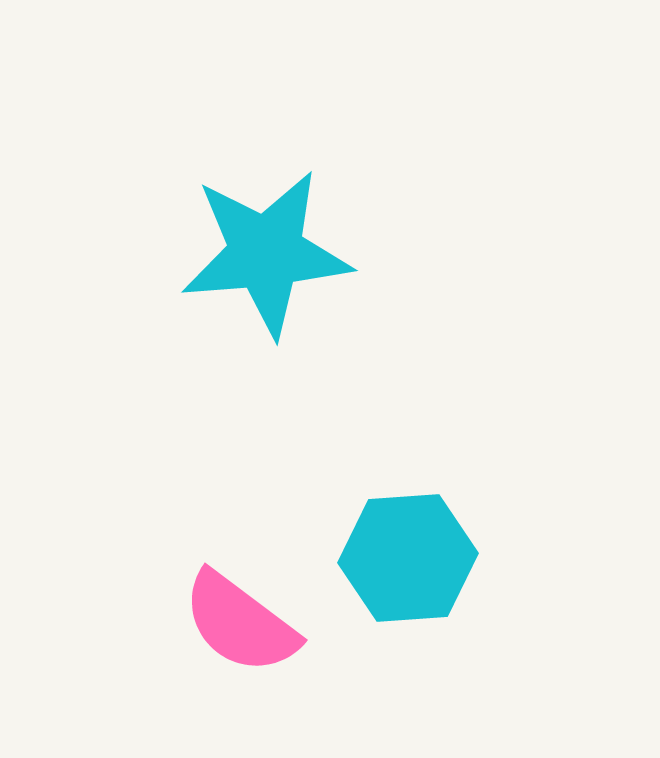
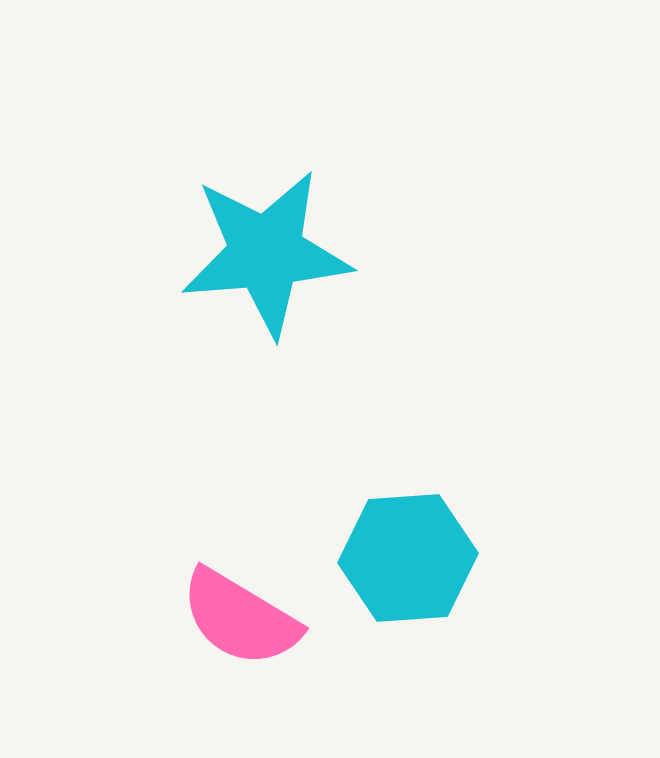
pink semicircle: moved 5 px up; rotated 6 degrees counterclockwise
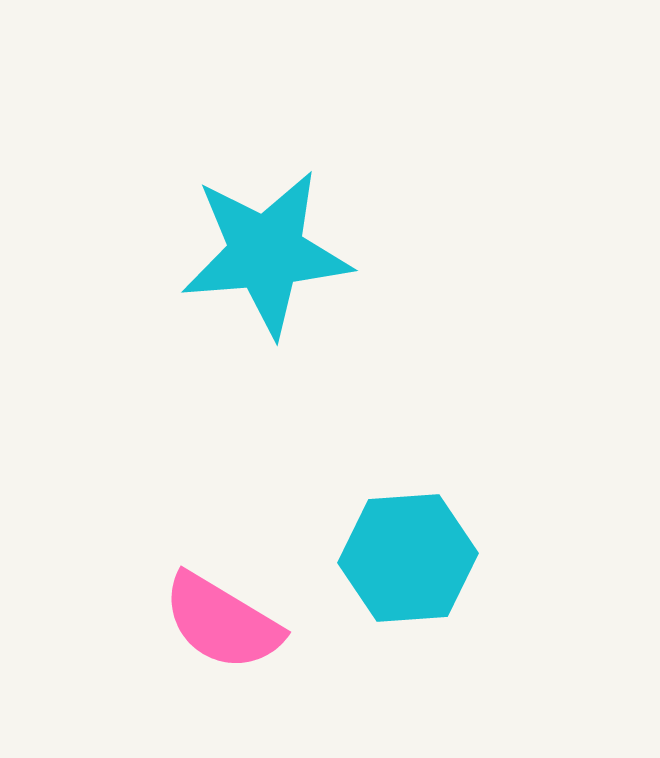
pink semicircle: moved 18 px left, 4 px down
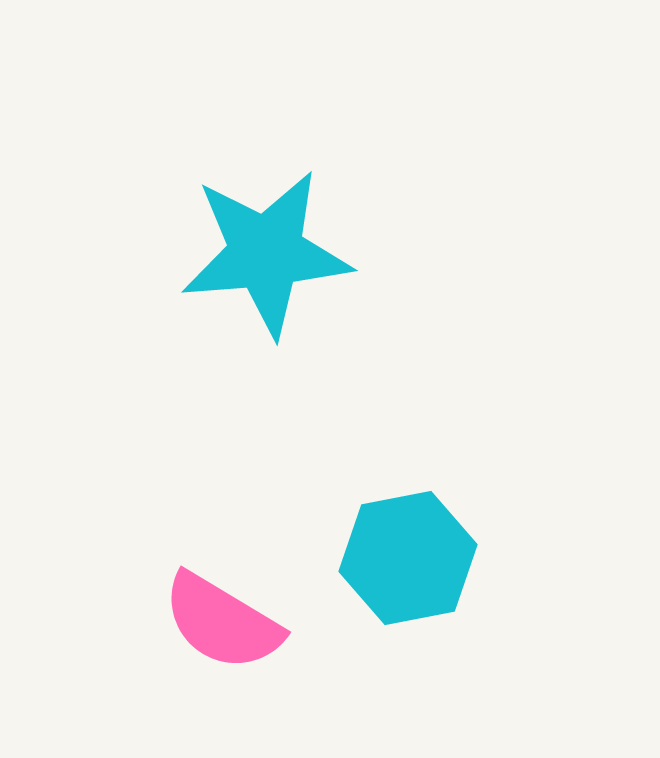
cyan hexagon: rotated 7 degrees counterclockwise
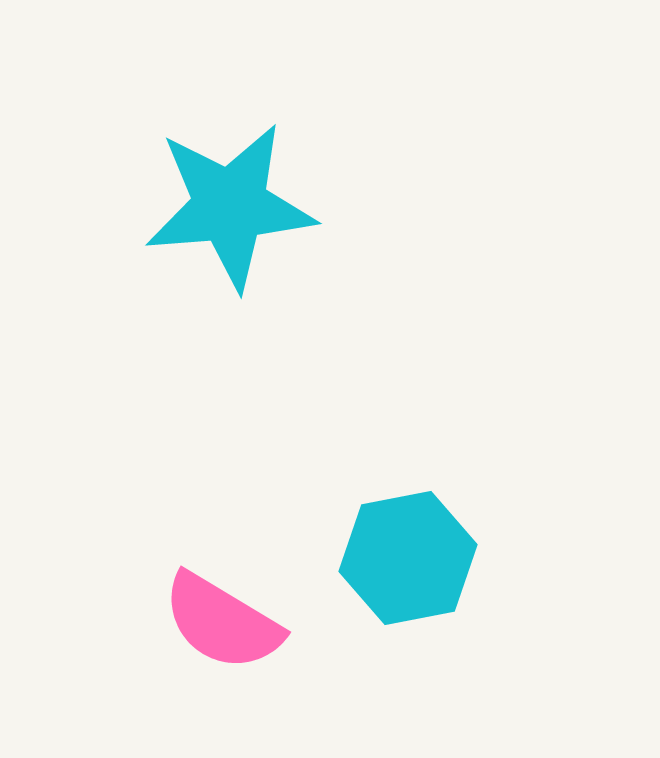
cyan star: moved 36 px left, 47 px up
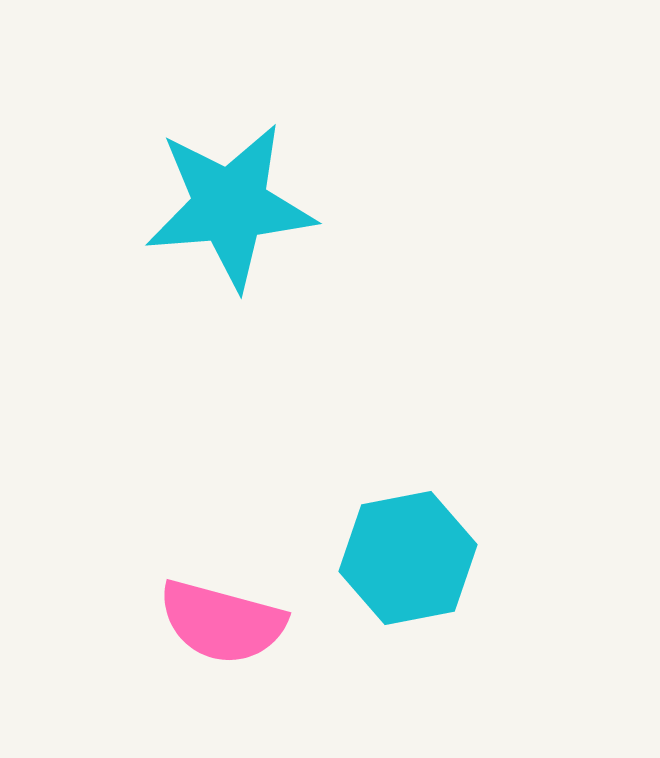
pink semicircle: rotated 16 degrees counterclockwise
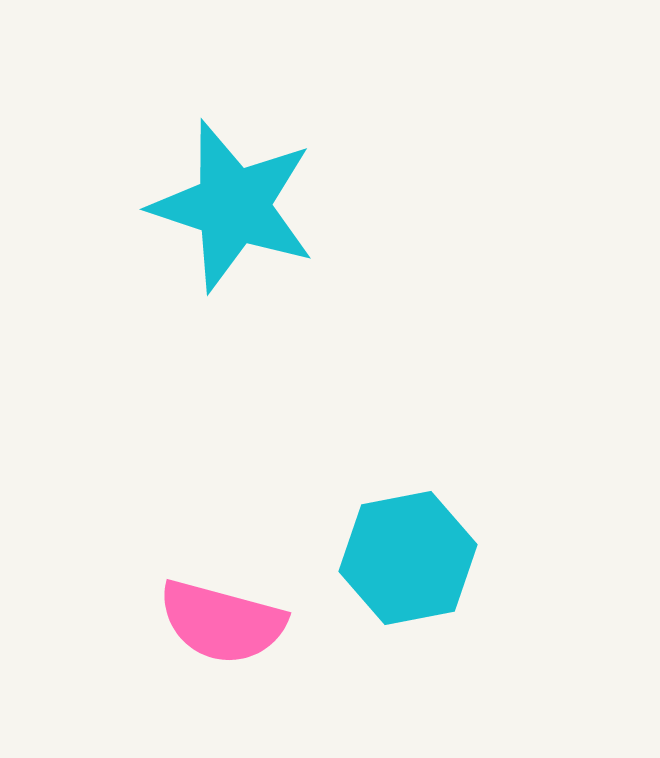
cyan star: moved 3 px right; rotated 23 degrees clockwise
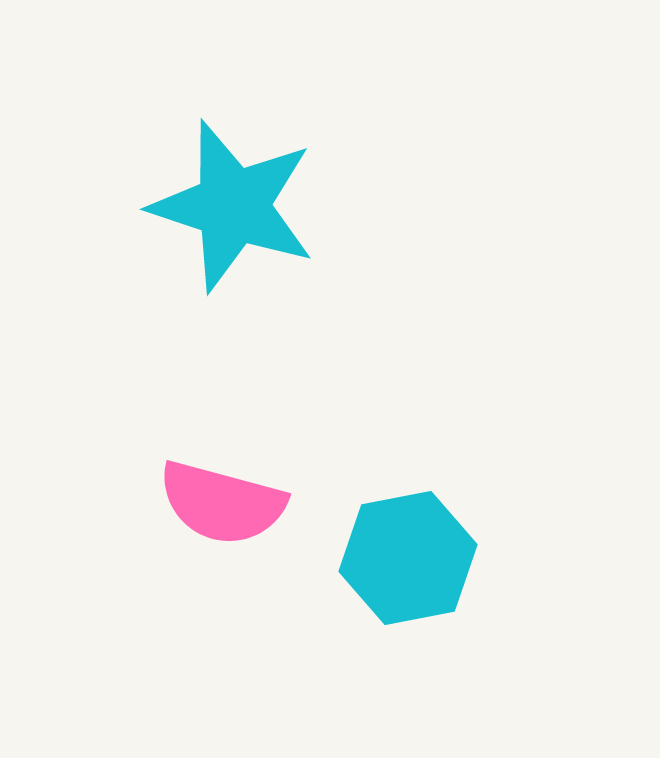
pink semicircle: moved 119 px up
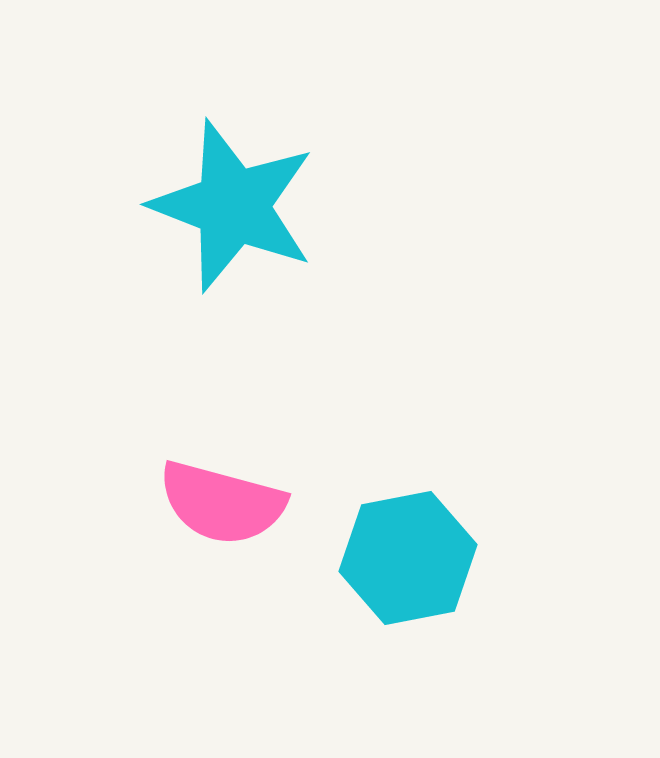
cyan star: rotated 3 degrees clockwise
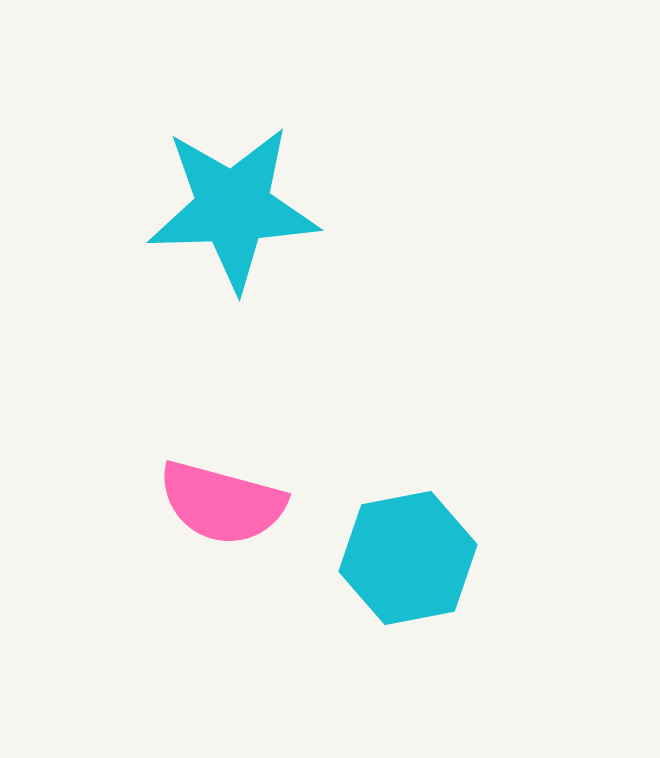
cyan star: moved 2 px down; rotated 23 degrees counterclockwise
